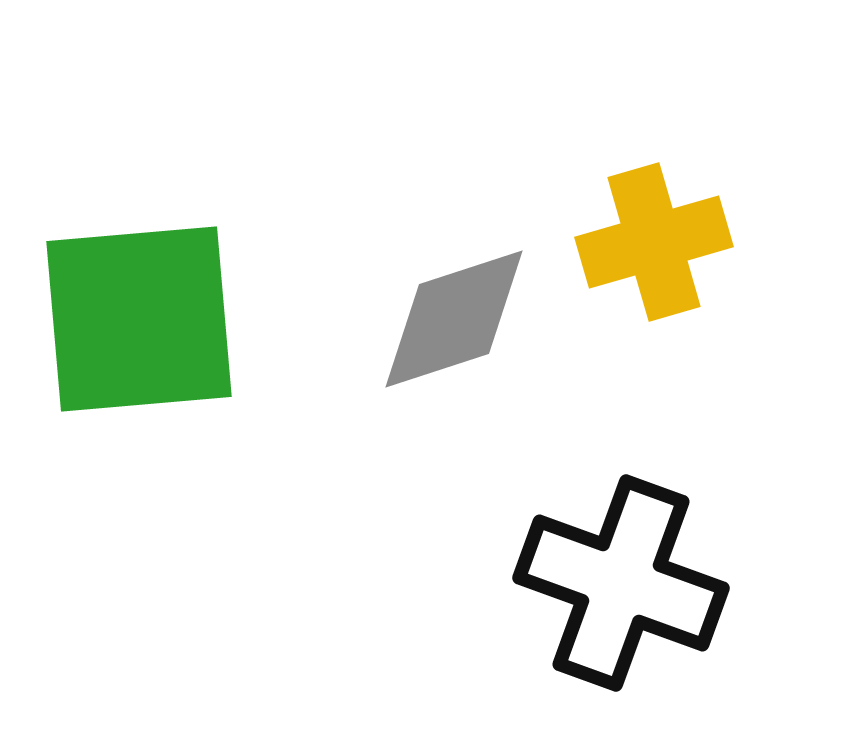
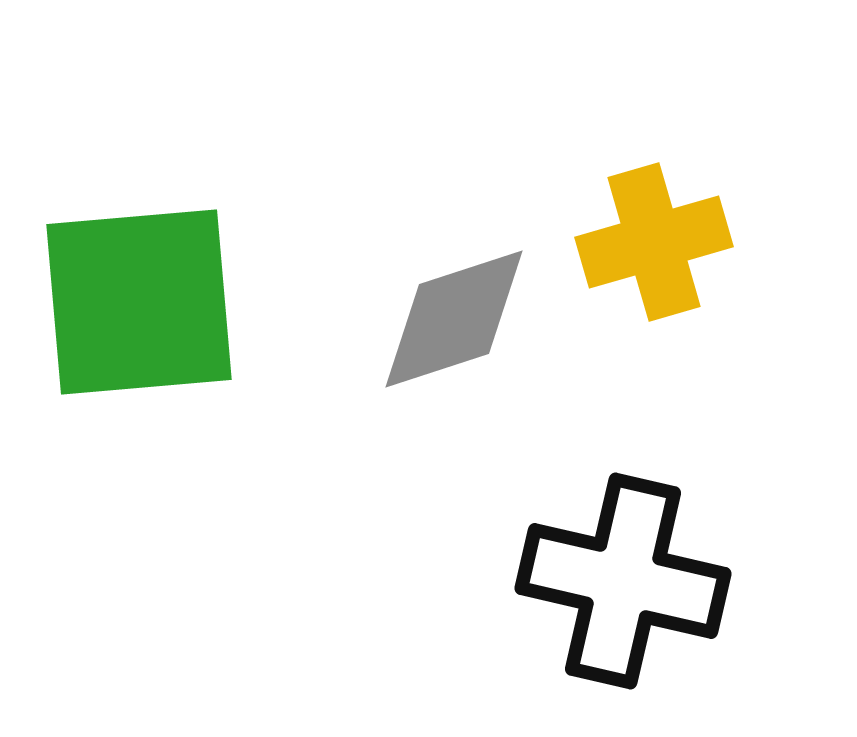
green square: moved 17 px up
black cross: moved 2 px right, 2 px up; rotated 7 degrees counterclockwise
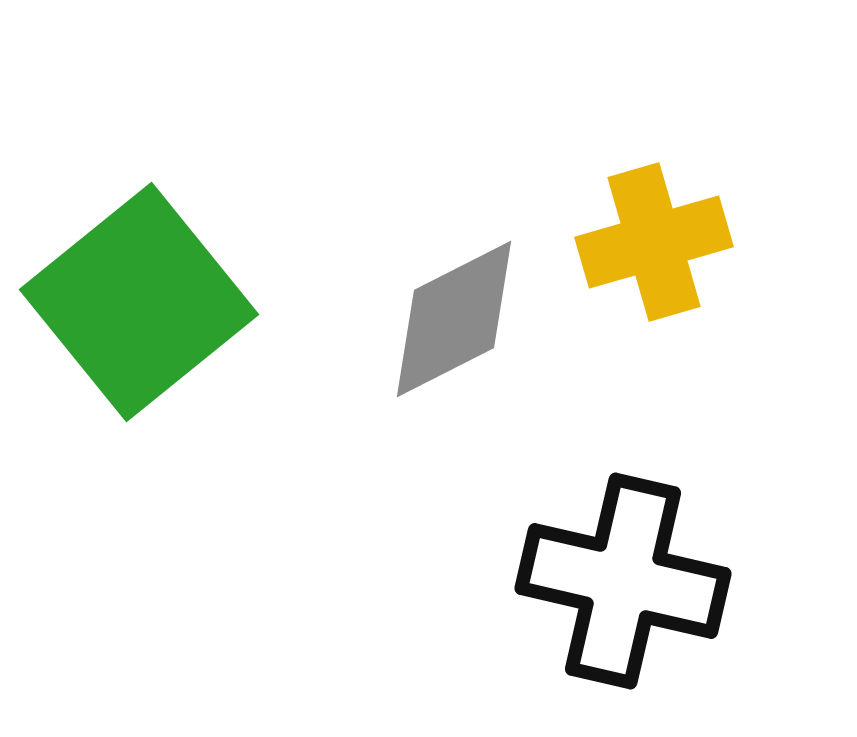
green square: rotated 34 degrees counterclockwise
gray diamond: rotated 9 degrees counterclockwise
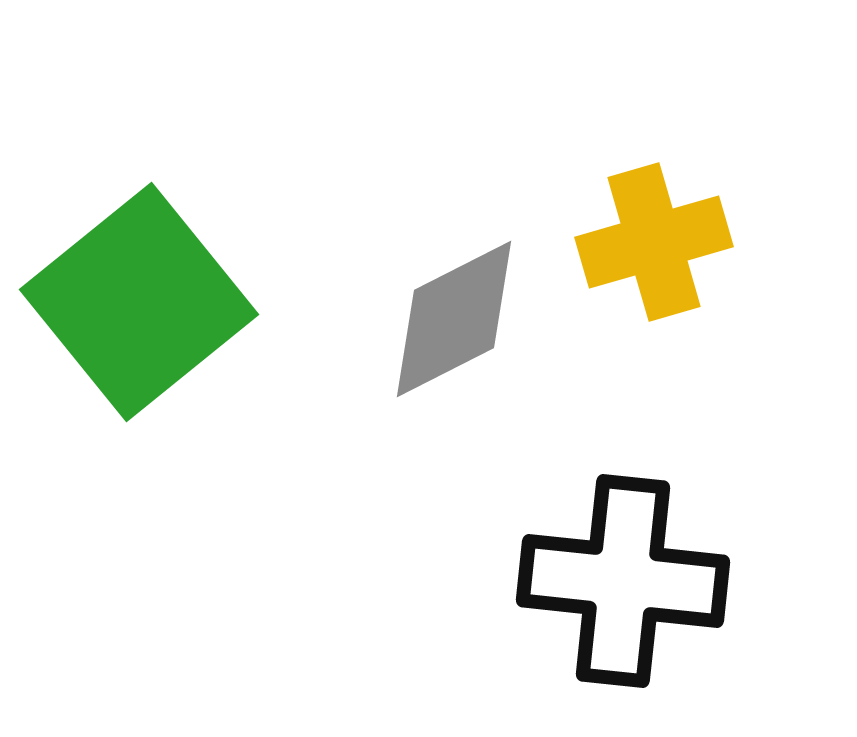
black cross: rotated 7 degrees counterclockwise
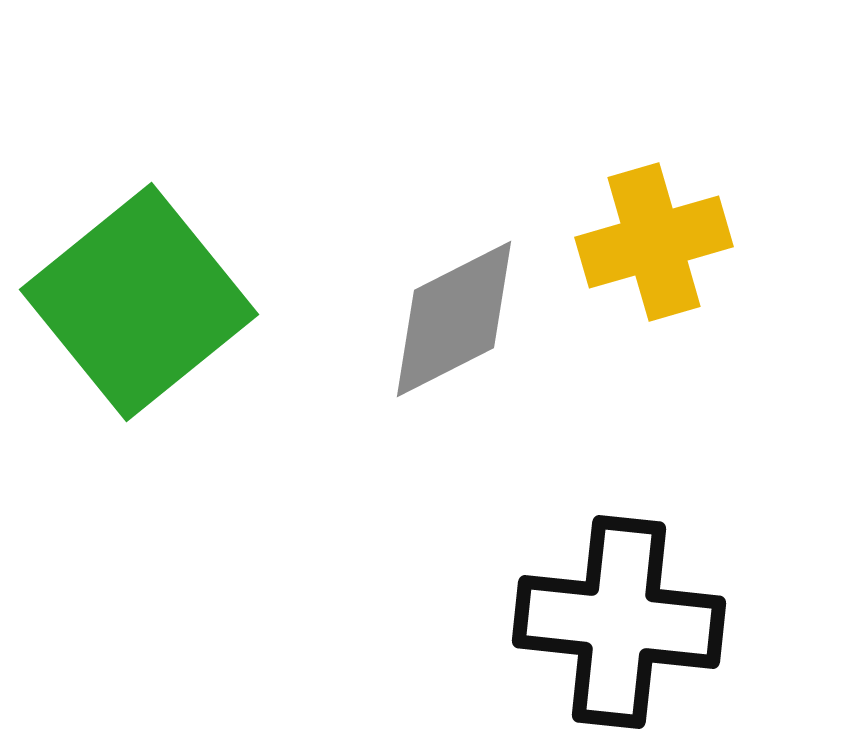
black cross: moved 4 px left, 41 px down
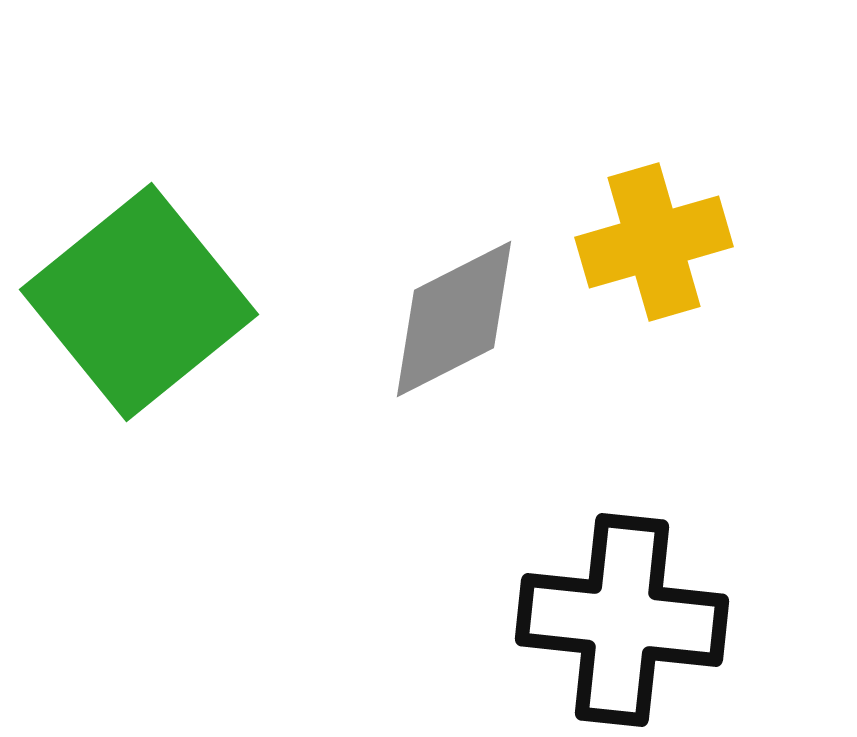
black cross: moved 3 px right, 2 px up
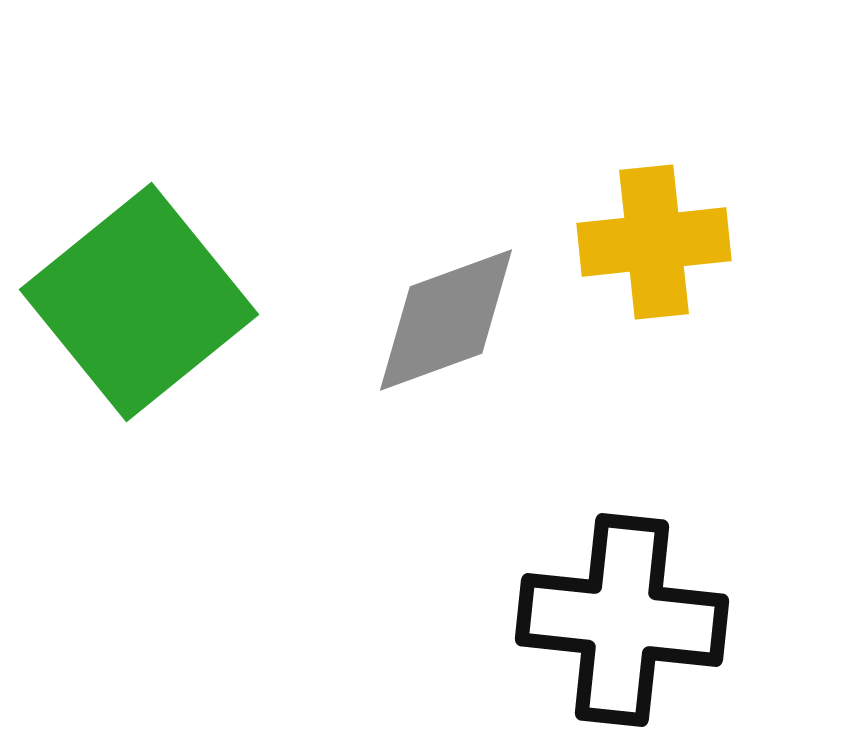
yellow cross: rotated 10 degrees clockwise
gray diamond: moved 8 px left, 1 px down; rotated 7 degrees clockwise
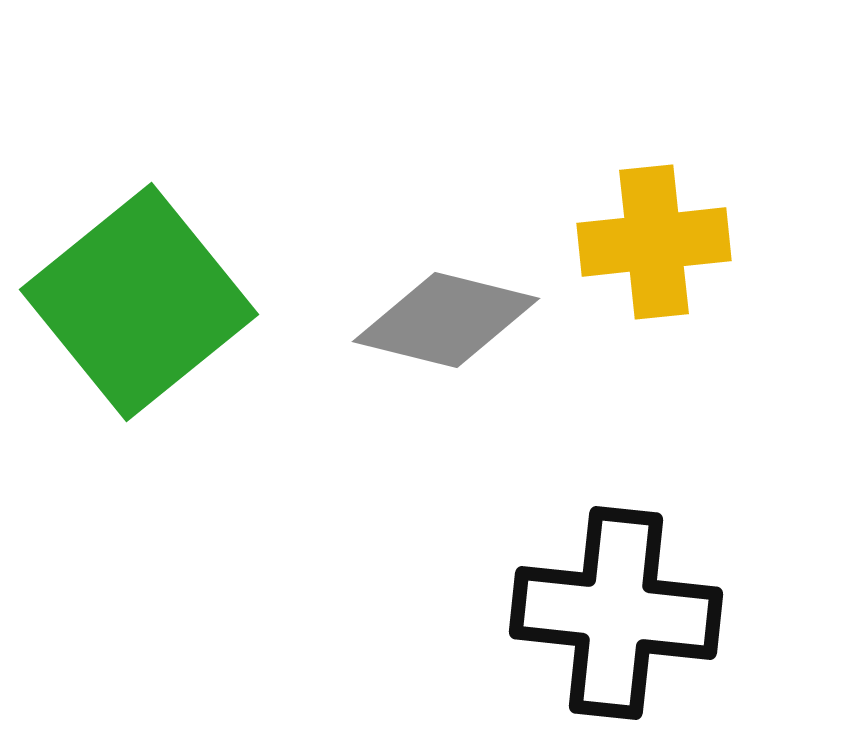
gray diamond: rotated 34 degrees clockwise
black cross: moved 6 px left, 7 px up
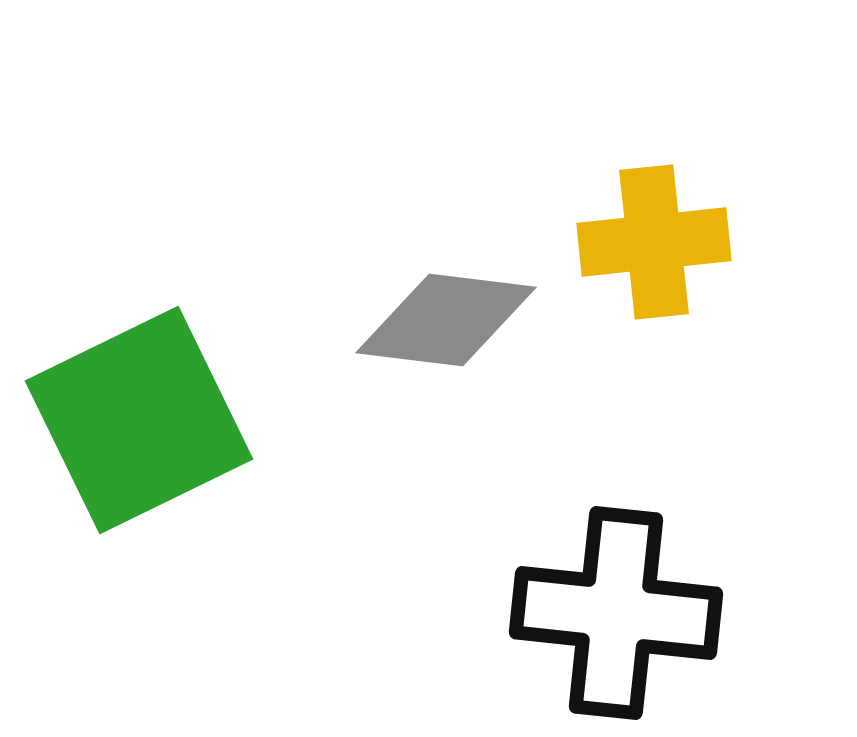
green square: moved 118 px down; rotated 13 degrees clockwise
gray diamond: rotated 7 degrees counterclockwise
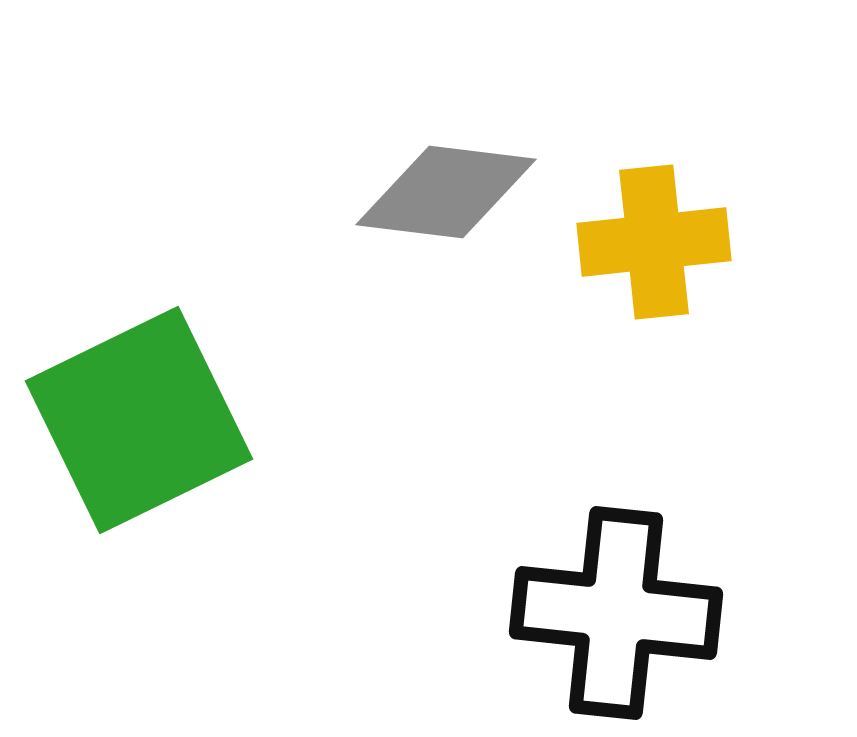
gray diamond: moved 128 px up
